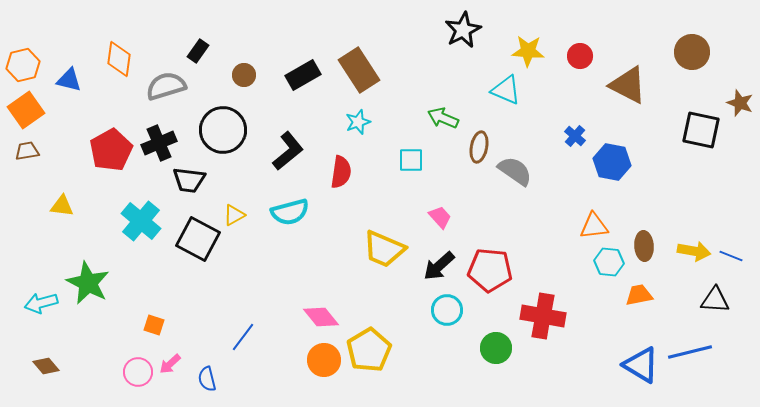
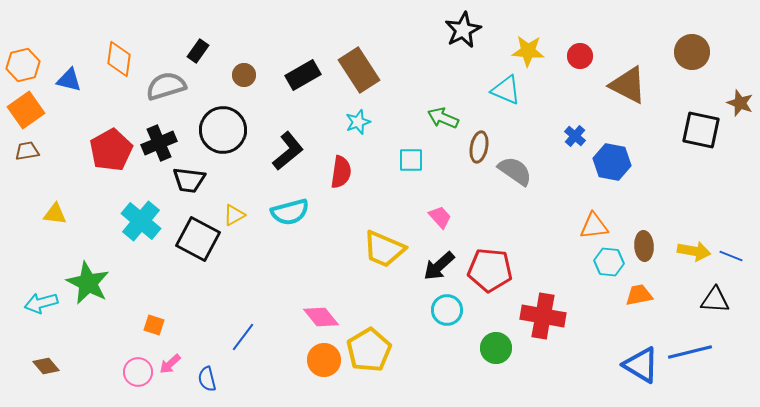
yellow triangle at (62, 206): moved 7 px left, 8 px down
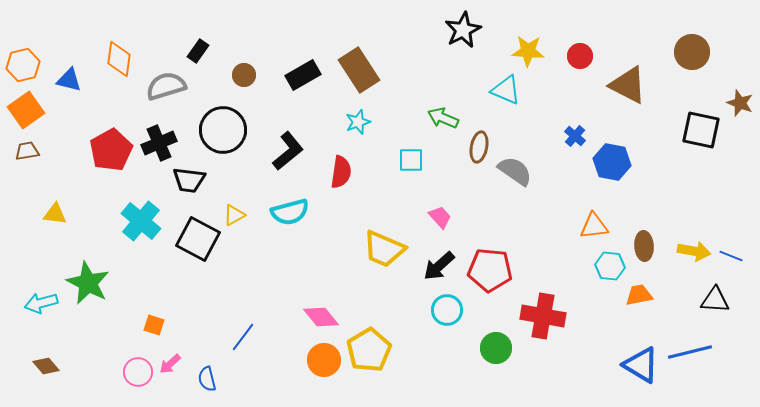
cyan hexagon at (609, 262): moved 1 px right, 4 px down
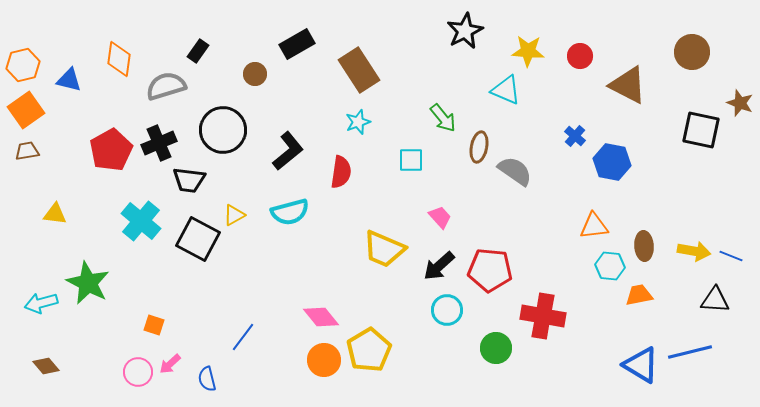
black star at (463, 30): moved 2 px right, 1 px down
brown circle at (244, 75): moved 11 px right, 1 px up
black rectangle at (303, 75): moved 6 px left, 31 px up
green arrow at (443, 118): rotated 152 degrees counterclockwise
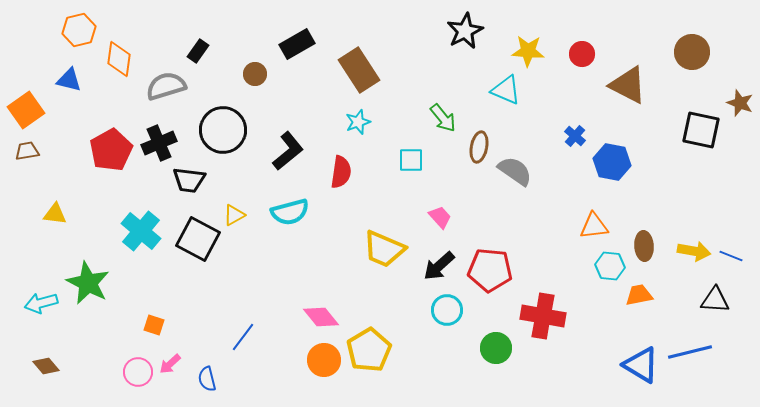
red circle at (580, 56): moved 2 px right, 2 px up
orange hexagon at (23, 65): moved 56 px right, 35 px up
cyan cross at (141, 221): moved 10 px down
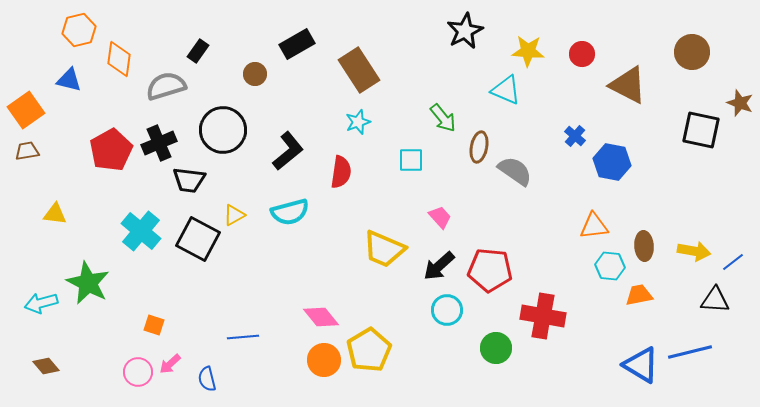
blue line at (731, 256): moved 2 px right, 6 px down; rotated 60 degrees counterclockwise
blue line at (243, 337): rotated 48 degrees clockwise
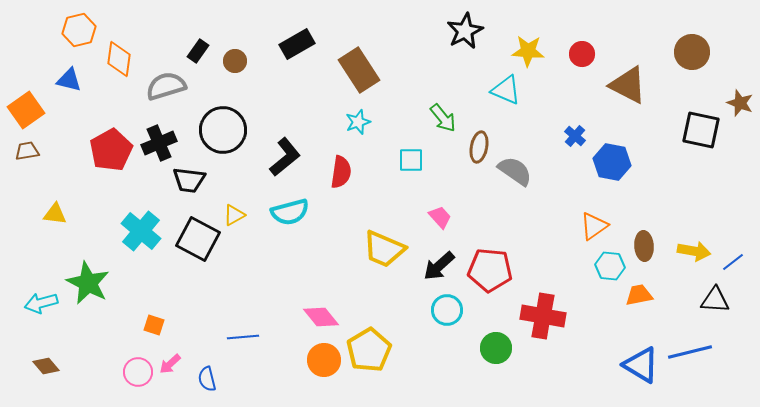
brown circle at (255, 74): moved 20 px left, 13 px up
black L-shape at (288, 151): moved 3 px left, 6 px down
orange triangle at (594, 226): rotated 28 degrees counterclockwise
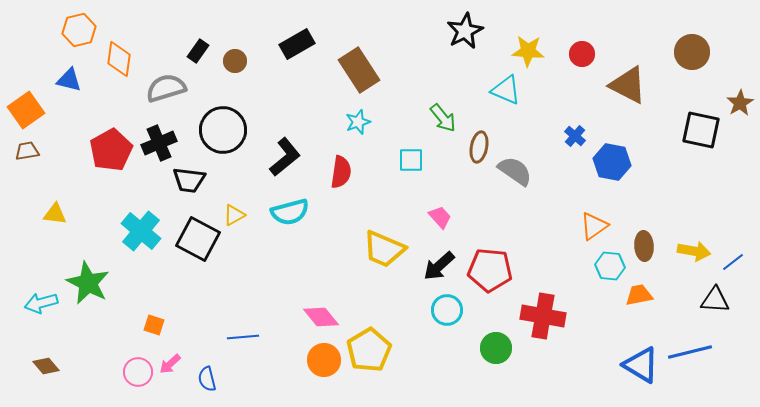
gray semicircle at (166, 86): moved 2 px down
brown star at (740, 103): rotated 20 degrees clockwise
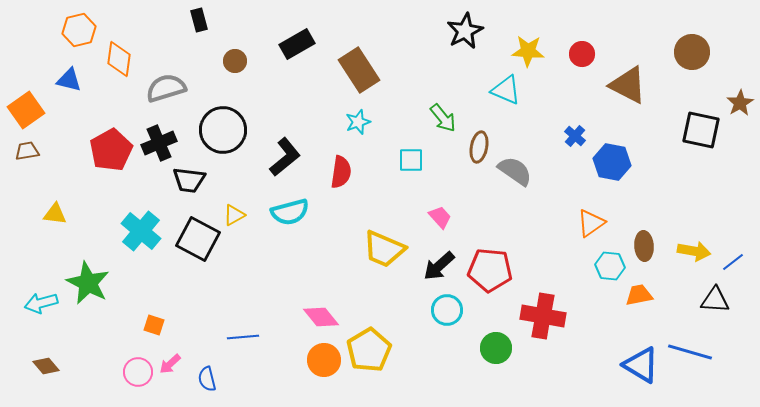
black rectangle at (198, 51): moved 1 px right, 31 px up; rotated 50 degrees counterclockwise
orange triangle at (594, 226): moved 3 px left, 3 px up
blue line at (690, 352): rotated 30 degrees clockwise
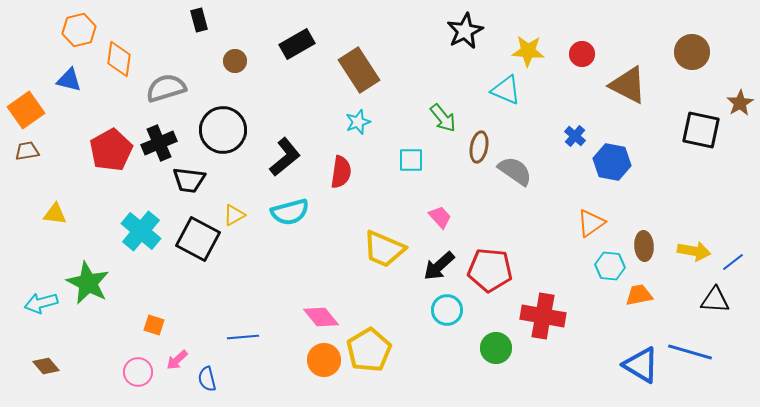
pink arrow at (170, 364): moved 7 px right, 4 px up
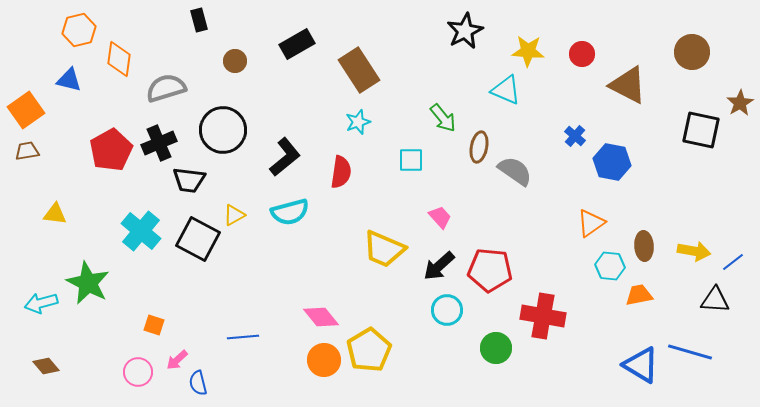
blue semicircle at (207, 379): moved 9 px left, 4 px down
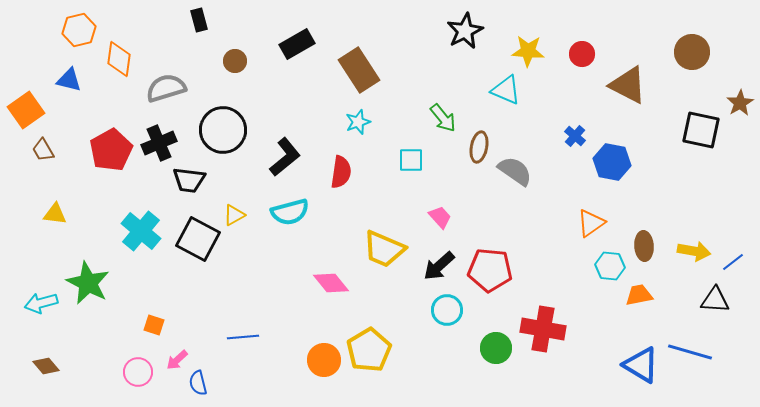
brown trapezoid at (27, 151): moved 16 px right, 1 px up; rotated 110 degrees counterclockwise
red cross at (543, 316): moved 13 px down
pink diamond at (321, 317): moved 10 px right, 34 px up
